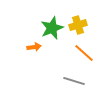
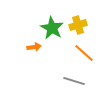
green star: rotated 20 degrees counterclockwise
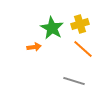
yellow cross: moved 2 px right, 1 px up
orange line: moved 1 px left, 4 px up
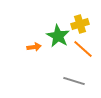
green star: moved 6 px right, 8 px down
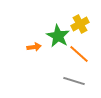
yellow cross: rotated 12 degrees counterclockwise
orange line: moved 4 px left, 5 px down
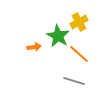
yellow cross: moved 1 px left, 2 px up
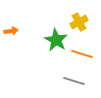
green star: moved 2 px left, 4 px down
orange arrow: moved 23 px left, 16 px up
orange line: moved 3 px right; rotated 25 degrees counterclockwise
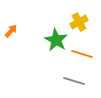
orange arrow: rotated 40 degrees counterclockwise
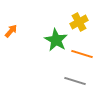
gray line: moved 1 px right
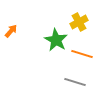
gray line: moved 1 px down
